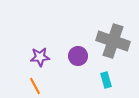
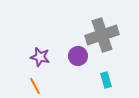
gray cross: moved 11 px left, 6 px up; rotated 36 degrees counterclockwise
purple star: rotated 18 degrees clockwise
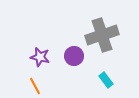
purple circle: moved 4 px left
cyan rectangle: rotated 21 degrees counterclockwise
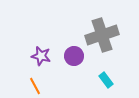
purple star: moved 1 px right, 1 px up
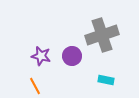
purple circle: moved 2 px left
cyan rectangle: rotated 42 degrees counterclockwise
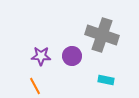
gray cross: rotated 36 degrees clockwise
purple star: rotated 12 degrees counterclockwise
